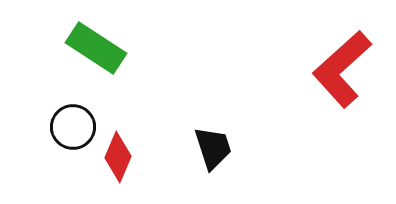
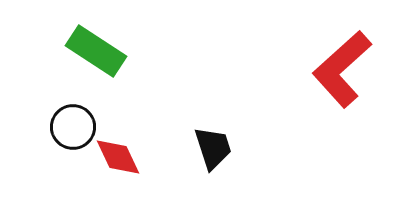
green rectangle: moved 3 px down
red diamond: rotated 48 degrees counterclockwise
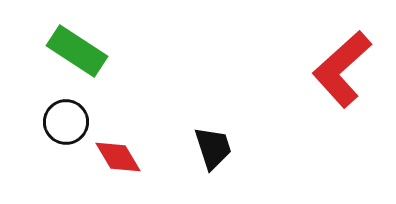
green rectangle: moved 19 px left
black circle: moved 7 px left, 5 px up
red diamond: rotated 6 degrees counterclockwise
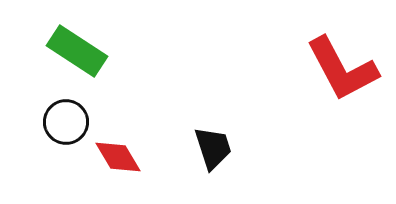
red L-shape: rotated 76 degrees counterclockwise
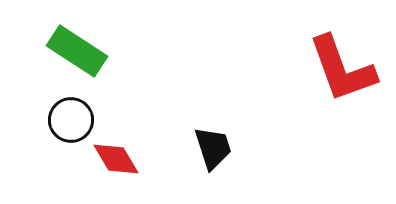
red L-shape: rotated 8 degrees clockwise
black circle: moved 5 px right, 2 px up
red diamond: moved 2 px left, 2 px down
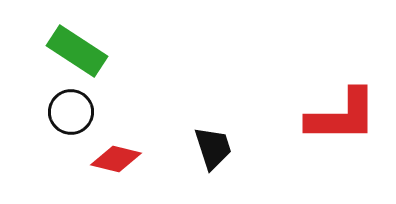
red L-shape: moved 47 px down; rotated 70 degrees counterclockwise
black circle: moved 8 px up
red diamond: rotated 45 degrees counterclockwise
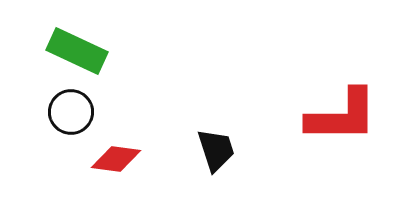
green rectangle: rotated 8 degrees counterclockwise
black trapezoid: moved 3 px right, 2 px down
red diamond: rotated 6 degrees counterclockwise
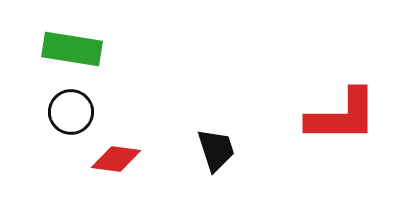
green rectangle: moved 5 px left, 2 px up; rotated 16 degrees counterclockwise
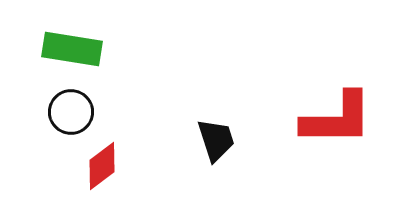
red L-shape: moved 5 px left, 3 px down
black trapezoid: moved 10 px up
red diamond: moved 14 px left, 7 px down; rotated 45 degrees counterclockwise
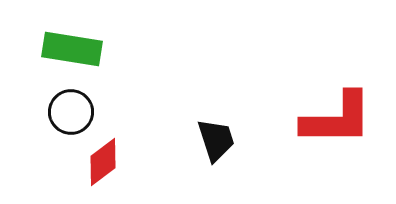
red diamond: moved 1 px right, 4 px up
